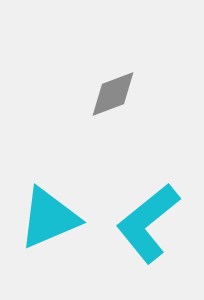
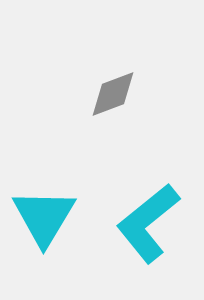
cyan triangle: moved 5 px left, 1 px up; rotated 36 degrees counterclockwise
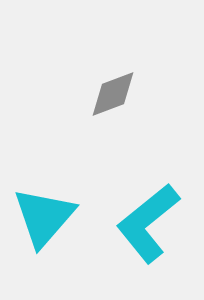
cyan triangle: rotated 10 degrees clockwise
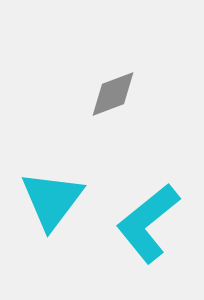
cyan triangle: moved 8 px right, 17 px up; rotated 4 degrees counterclockwise
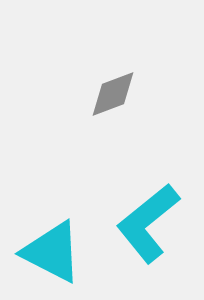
cyan triangle: moved 52 px down; rotated 40 degrees counterclockwise
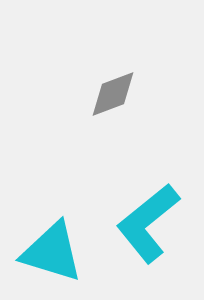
cyan triangle: rotated 10 degrees counterclockwise
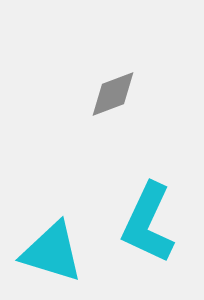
cyan L-shape: rotated 26 degrees counterclockwise
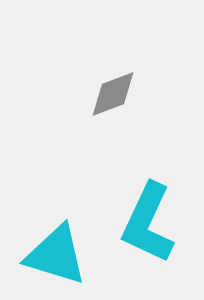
cyan triangle: moved 4 px right, 3 px down
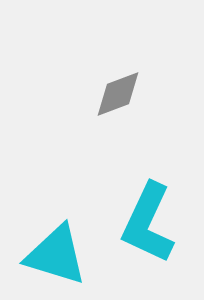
gray diamond: moved 5 px right
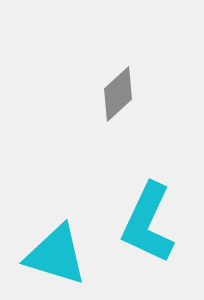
gray diamond: rotated 22 degrees counterclockwise
